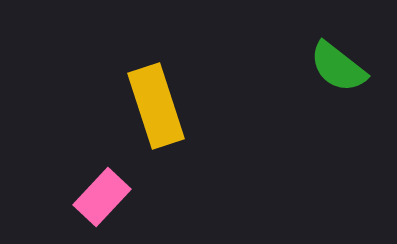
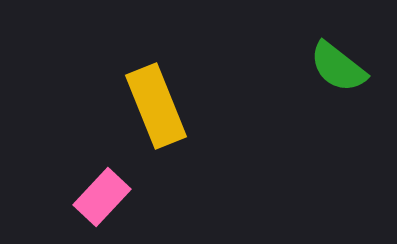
yellow rectangle: rotated 4 degrees counterclockwise
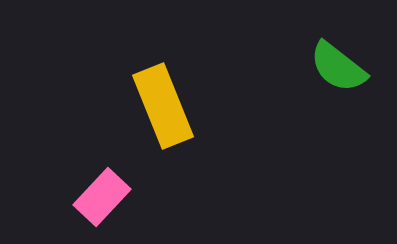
yellow rectangle: moved 7 px right
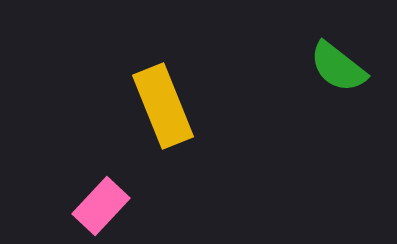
pink rectangle: moved 1 px left, 9 px down
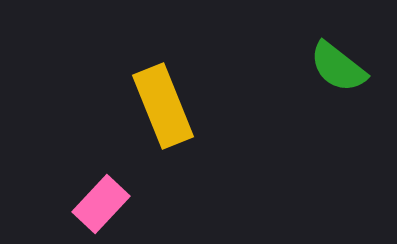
pink rectangle: moved 2 px up
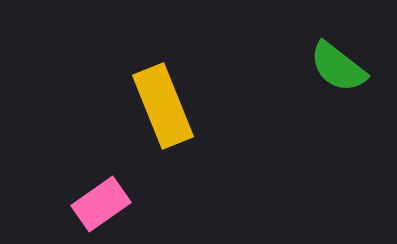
pink rectangle: rotated 12 degrees clockwise
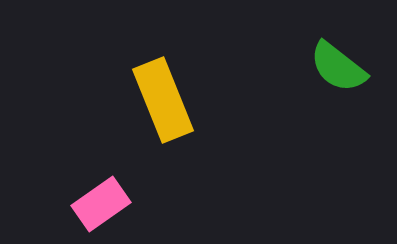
yellow rectangle: moved 6 px up
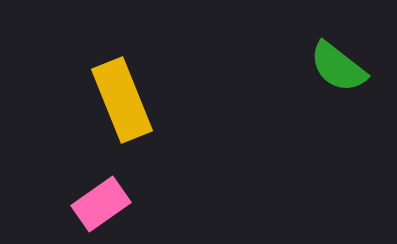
yellow rectangle: moved 41 px left
